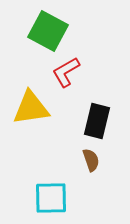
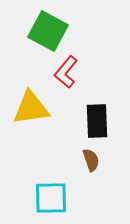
red L-shape: rotated 20 degrees counterclockwise
black rectangle: rotated 16 degrees counterclockwise
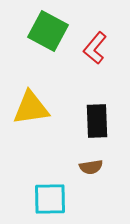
red L-shape: moved 29 px right, 24 px up
brown semicircle: moved 7 px down; rotated 100 degrees clockwise
cyan square: moved 1 px left, 1 px down
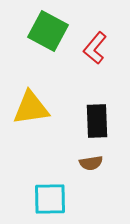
brown semicircle: moved 4 px up
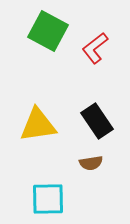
red L-shape: rotated 12 degrees clockwise
yellow triangle: moved 7 px right, 17 px down
black rectangle: rotated 32 degrees counterclockwise
cyan square: moved 2 px left
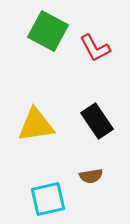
red L-shape: rotated 80 degrees counterclockwise
yellow triangle: moved 2 px left
brown semicircle: moved 13 px down
cyan square: rotated 12 degrees counterclockwise
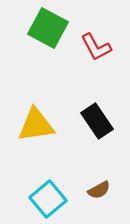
green square: moved 3 px up
red L-shape: moved 1 px right, 1 px up
brown semicircle: moved 8 px right, 14 px down; rotated 20 degrees counterclockwise
cyan square: rotated 27 degrees counterclockwise
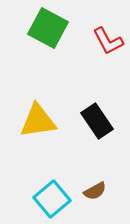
red L-shape: moved 12 px right, 6 px up
yellow triangle: moved 2 px right, 4 px up
brown semicircle: moved 4 px left, 1 px down
cyan square: moved 4 px right
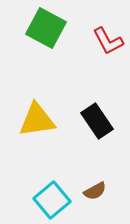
green square: moved 2 px left
yellow triangle: moved 1 px left, 1 px up
cyan square: moved 1 px down
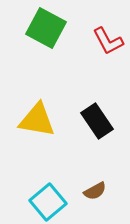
yellow triangle: rotated 18 degrees clockwise
cyan square: moved 4 px left, 2 px down
